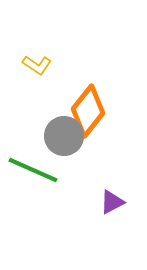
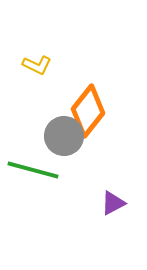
yellow L-shape: rotated 8 degrees counterclockwise
green line: rotated 9 degrees counterclockwise
purple triangle: moved 1 px right, 1 px down
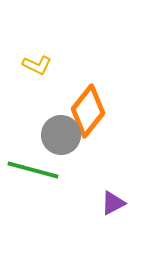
gray circle: moved 3 px left, 1 px up
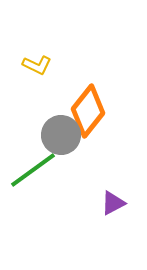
green line: rotated 51 degrees counterclockwise
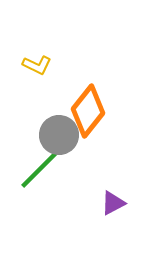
gray circle: moved 2 px left
green line: moved 8 px right, 2 px up; rotated 9 degrees counterclockwise
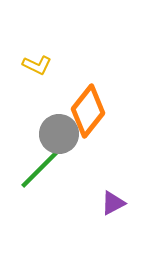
gray circle: moved 1 px up
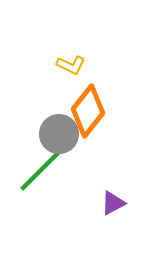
yellow L-shape: moved 34 px right
green line: moved 1 px left, 3 px down
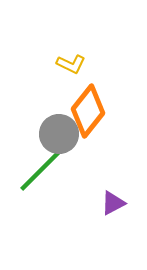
yellow L-shape: moved 1 px up
